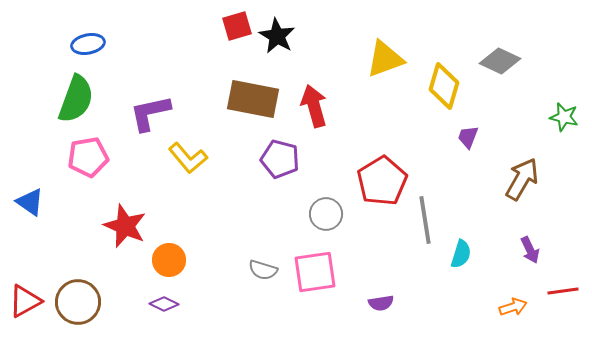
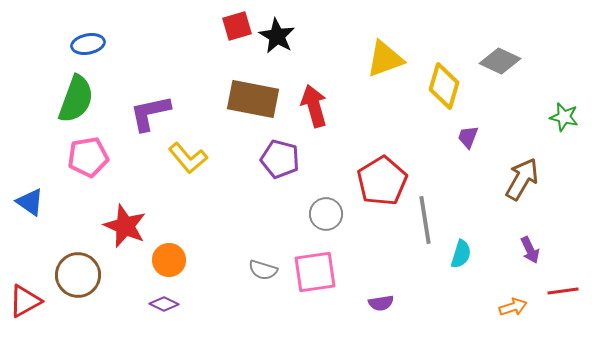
brown circle: moved 27 px up
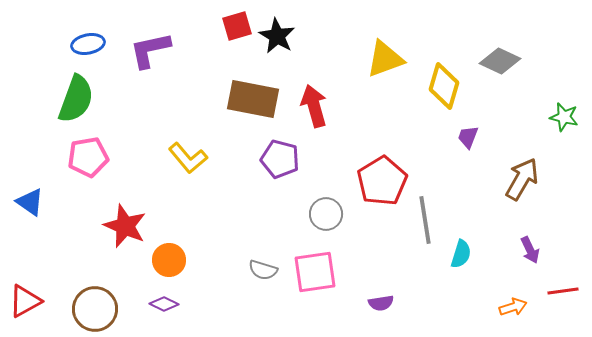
purple L-shape: moved 63 px up
brown circle: moved 17 px right, 34 px down
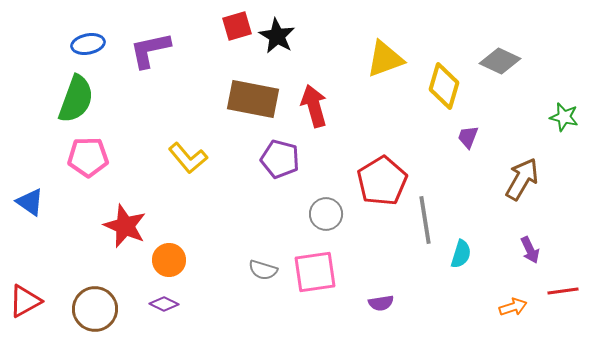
pink pentagon: rotated 9 degrees clockwise
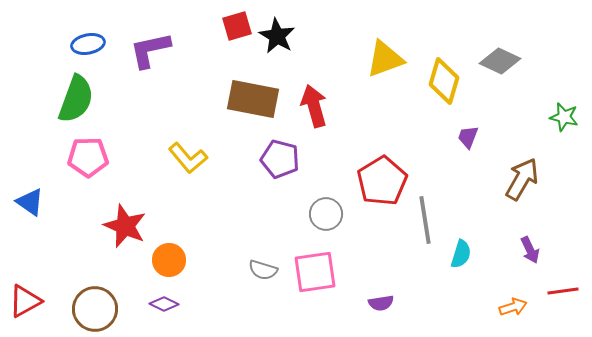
yellow diamond: moved 5 px up
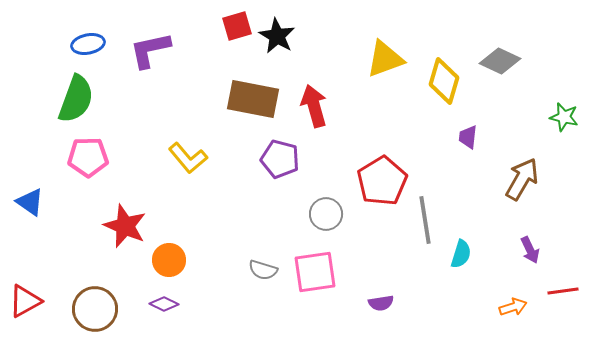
purple trapezoid: rotated 15 degrees counterclockwise
